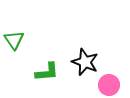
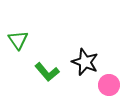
green triangle: moved 4 px right
green L-shape: rotated 55 degrees clockwise
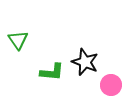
green L-shape: moved 5 px right; rotated 45 degrees counterclockwise
pink circle: moved 2 px right
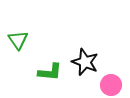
green L-shape: moved 2 px left
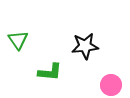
black star: moved 16 px up; rotated 28 degrees counterclockwise
